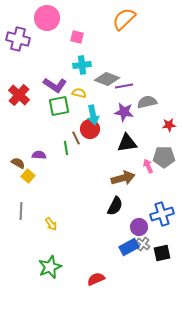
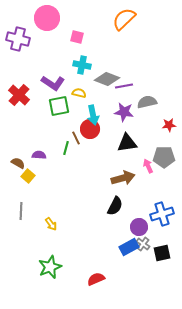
cyan cross: rotated 18 degrees clockwise
purple L-shape: moved 2 px left, 2 px up
green line: rotated 24 degrees clockwise
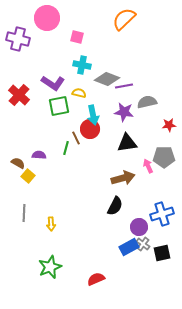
gray line: moved 3 px right, 2 px down
yellow arrow: rotated 32 degrees clockwise
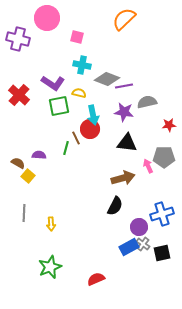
black triangle: rotated 15 degrees clockwise
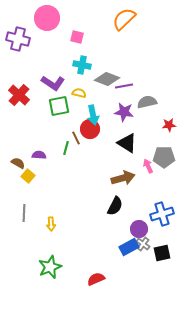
black triangle: rotated 25 degrees clockwise
purple circle: moved 2 px down
